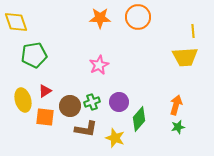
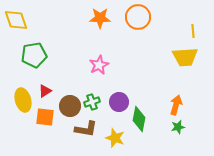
yellow diamond: moved 2 px up
green diamond: rotated 30 degrees counterclockwise
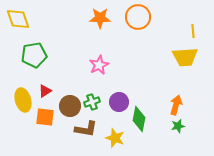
yellow diamond: moved 2 px right, 1 px up
green star: moved 1 px up
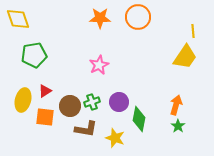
yellow trapezoid: rotated 52 degrees counterclockwise
yellow ellipse: rotated 30 degrees clockwise
green star: rotated 24 degrees counterclockwise
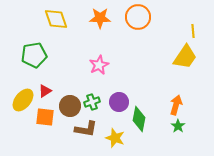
yellow diamond: moved 38 px right
yellow ellipse: rotated 25 degrees clockwise
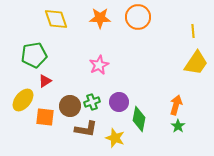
yellow trapezoid: moved 11 px right, 6 px down
red triangle: moved 10 px up
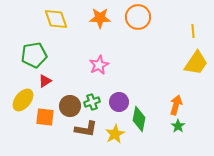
yellow star: moved 4 px up; rotated 24 degrees clockwise
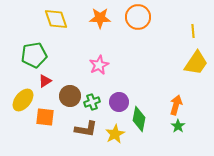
brown circle: moved 10 px up
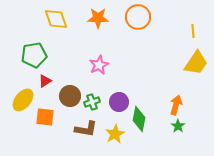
orange star: moved 2 px left
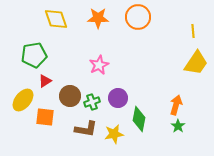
purple circle: moved 1 px left, 4 px up
yellow star: moved 1 px left; rotated 18 degrees clockwise
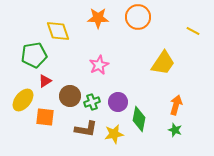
yellow diamond: moved 2 px right, 12 px down
yellow line: rotated 56 degrees counterclockwise
yellow trapezoid: moved 33 px left
purple circle: moved 4 px down
green star: moved 3 px left, 4 px down; rotated 16 degrees counterclockwise
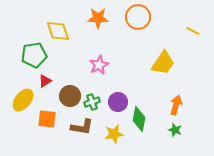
orange square: moved 2 px right, 2 px down
brown L-shape: moved 4 px left, 2 px up
